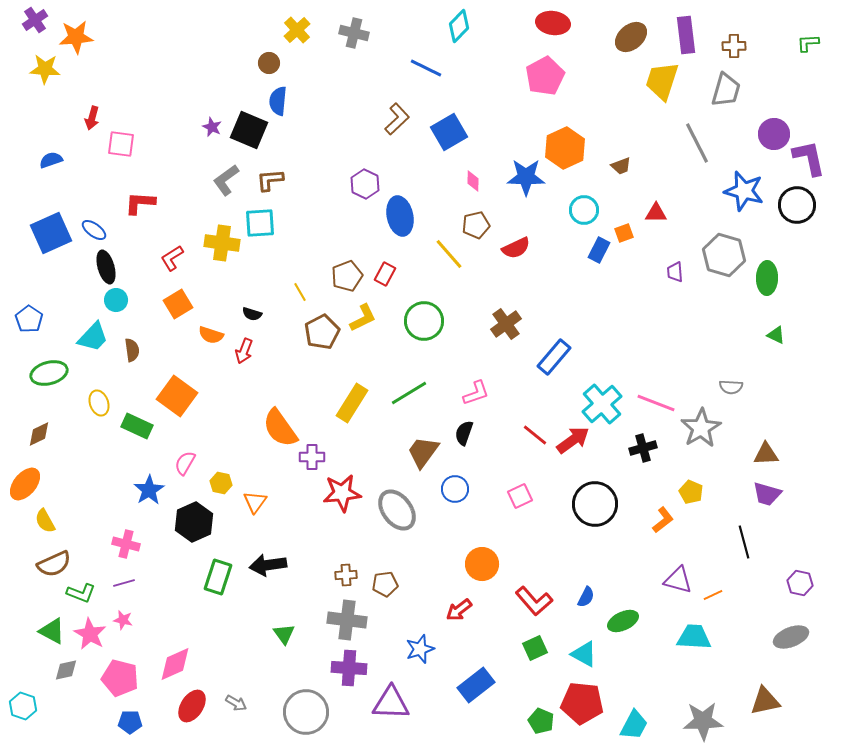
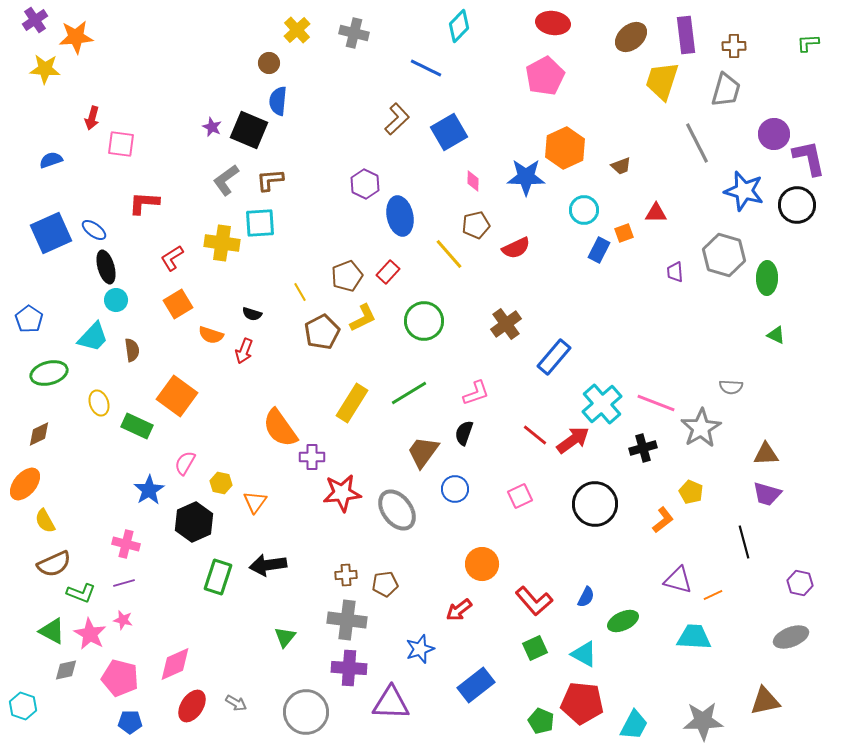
red L-shape at (140, 203): moved 4 px right
red rectangle at (385, 274): moved 3 px right, 2 px up; rotated 15 degrees clockwise
green triangle at (284, 634): moved 1 px right, 3 px down; rotated 15 degrees clockwise
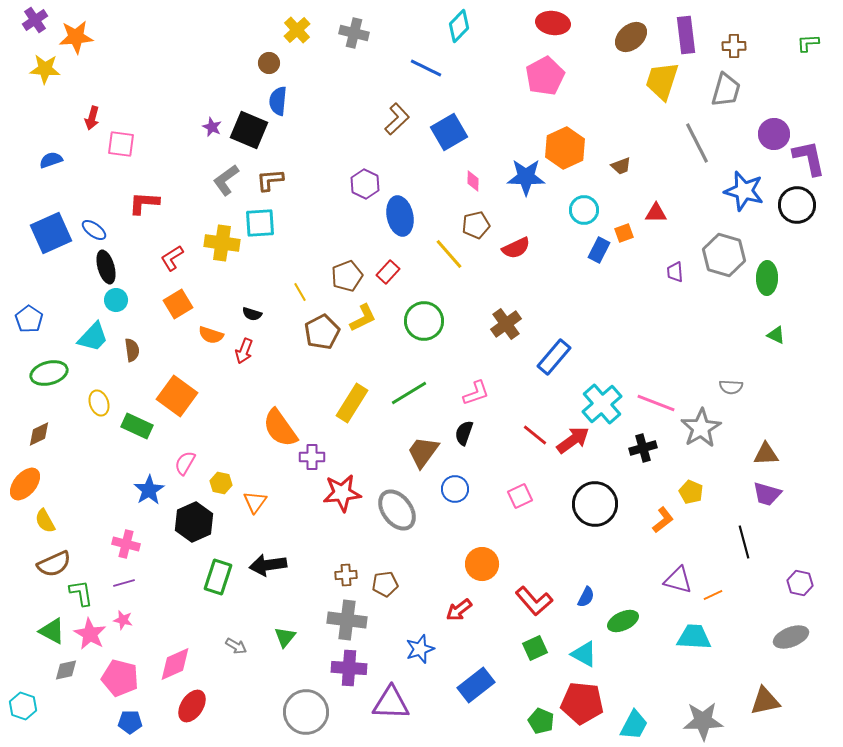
green L-shape at (81, 593): rotated 120 degrees counterclockwise
gray arrow at (236, 703): moved 57 px up
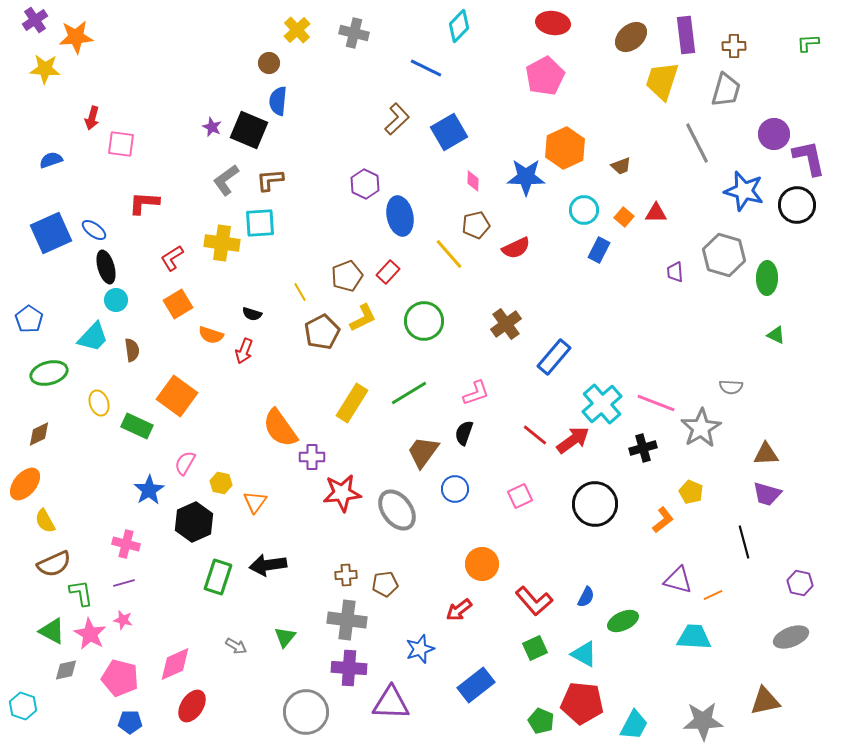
orange square at (624, 233): moved 16 px up; rotated 30 degrees counterclockwise
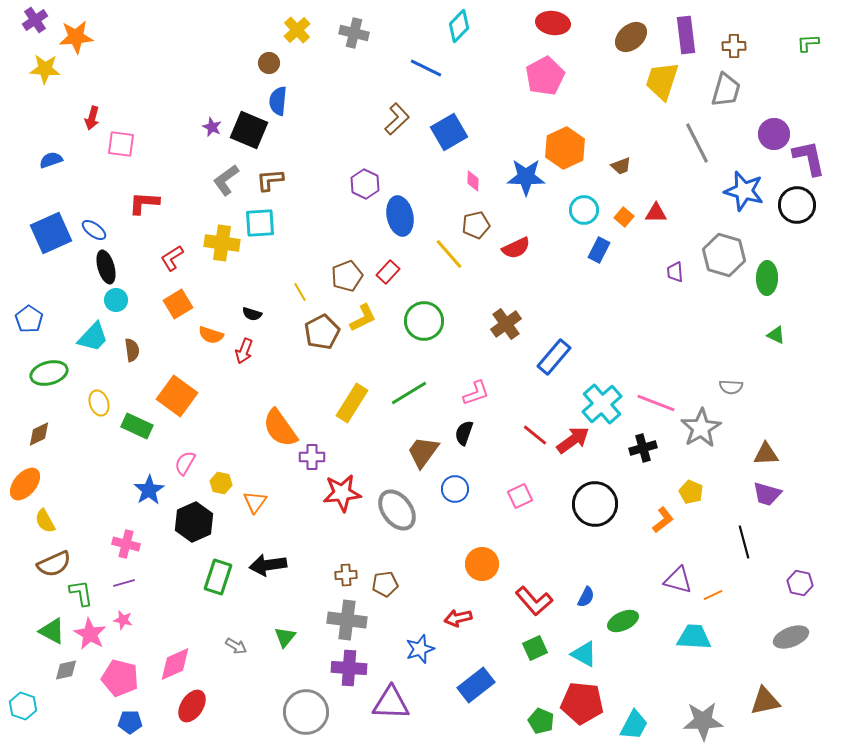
red arrow at (459, 610): moved 1 px left, 8 px down; rotated 24 degrees clockwise
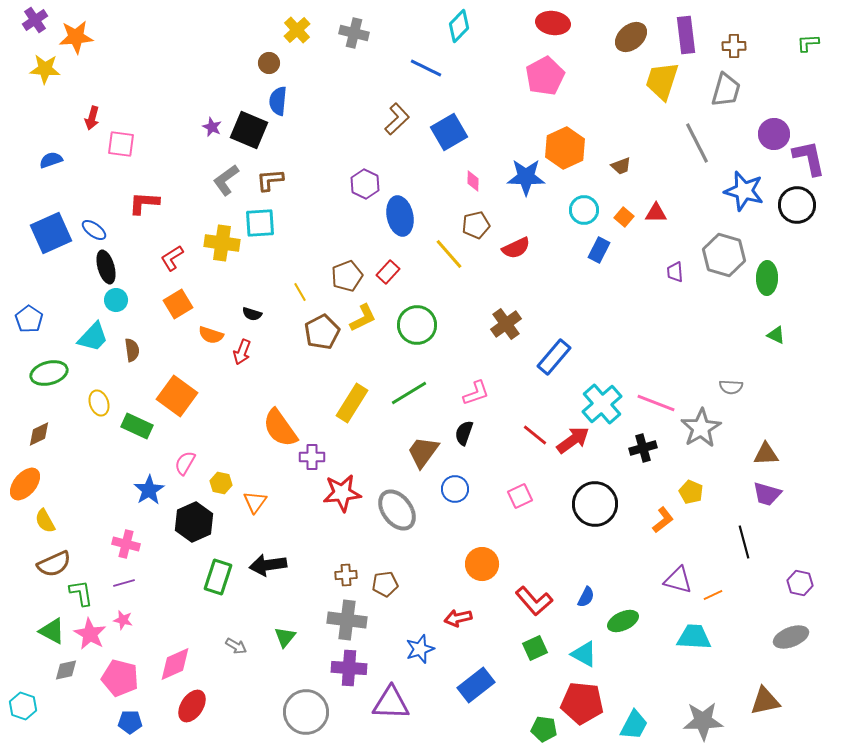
green circle at (424, 321): moved 7 px left, 4 px down
red arrow at (244, 351): moved 2 px left, 1 px down
green pentagon at (541, 721): moved 3 px right, 8 px down; rotated 15 degrees counterclockwise
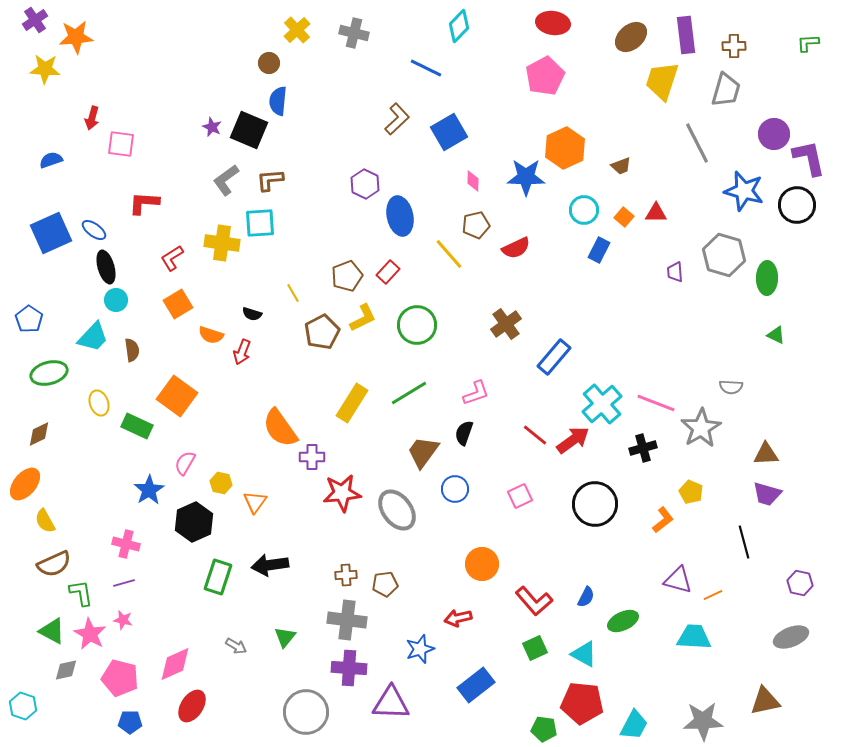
yellow line at (300, 292): moved 7 px left, 1 px down
black arrow at (268, 565): moved 2 px right
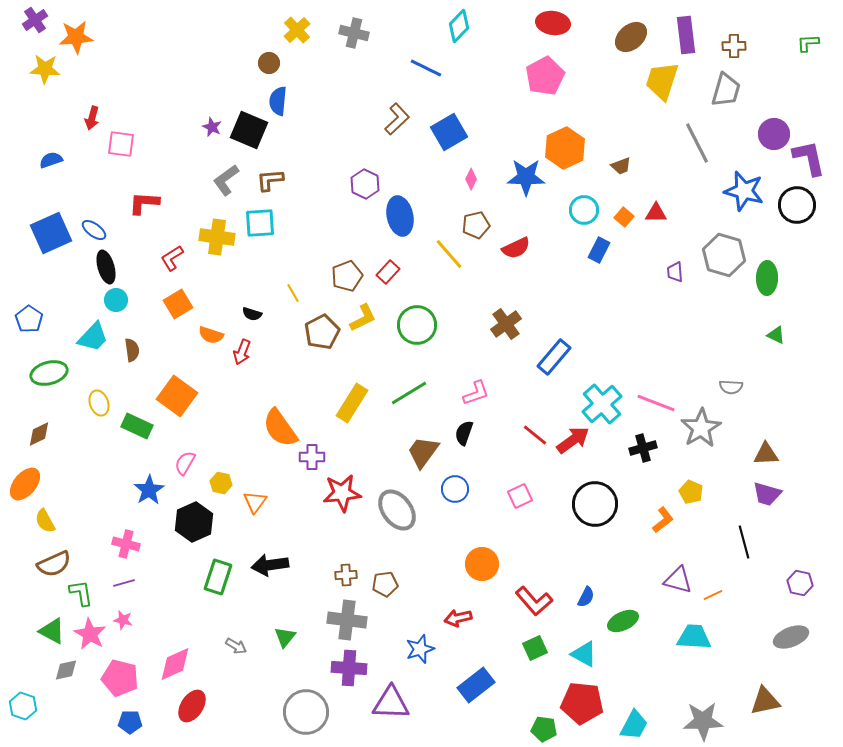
pink diamond at (473, 181): moved 2 px left, 2 px up; rotated 25 degrees clockwise
yellow cross at (222, 243): moved 5 px left, 6 px up
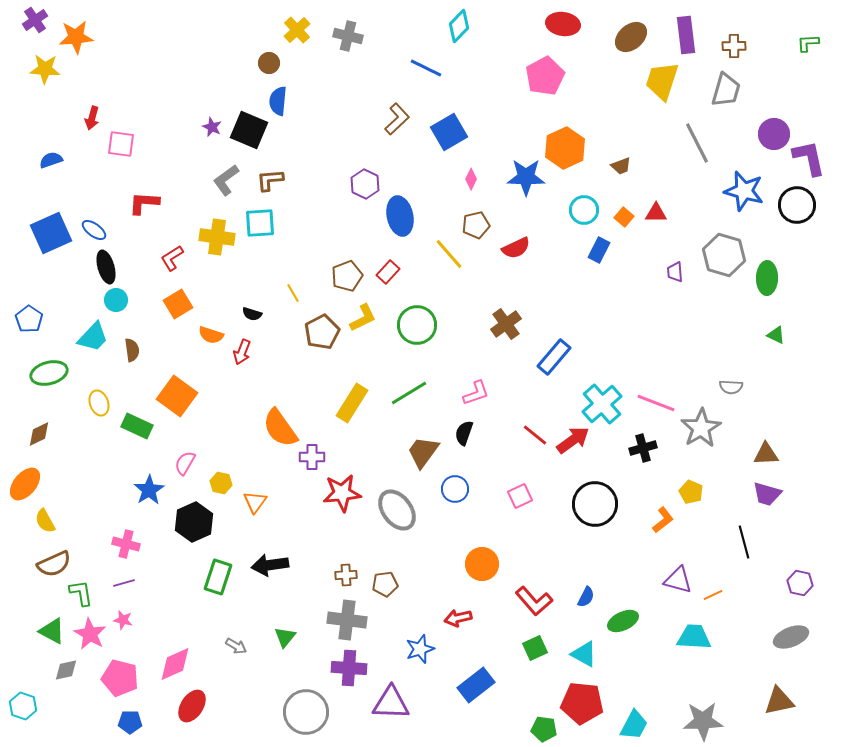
red ellipse at (553, 23): moved 10 px right, 1 px down
gray cross at (354, 33): moved 6 px left, 3 px down
brown triangle at (765, 701): moved 14 px right
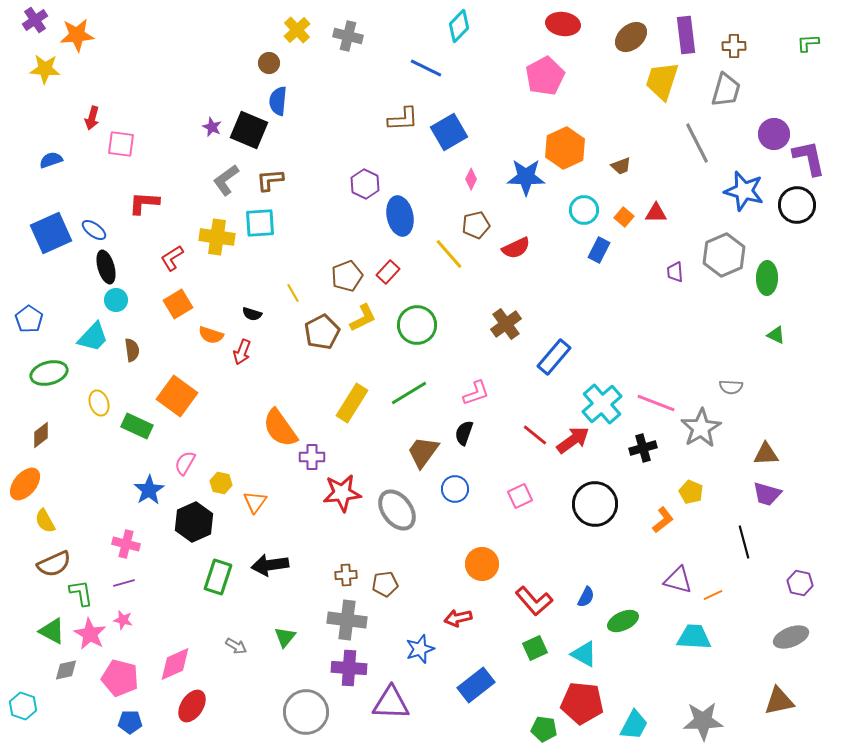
orange star at (76, 37): moved 1 px right, 2 px up
brown L-shape at (397, 119): moved 6 px right; rotated 40 degrees clockwise
gray hexagon at (724, 255): rotated 21 degrees clockwise
brown diamond at (39, 434): moved 2 px right, 1 px down; rotated 12 degrees counterclockwise
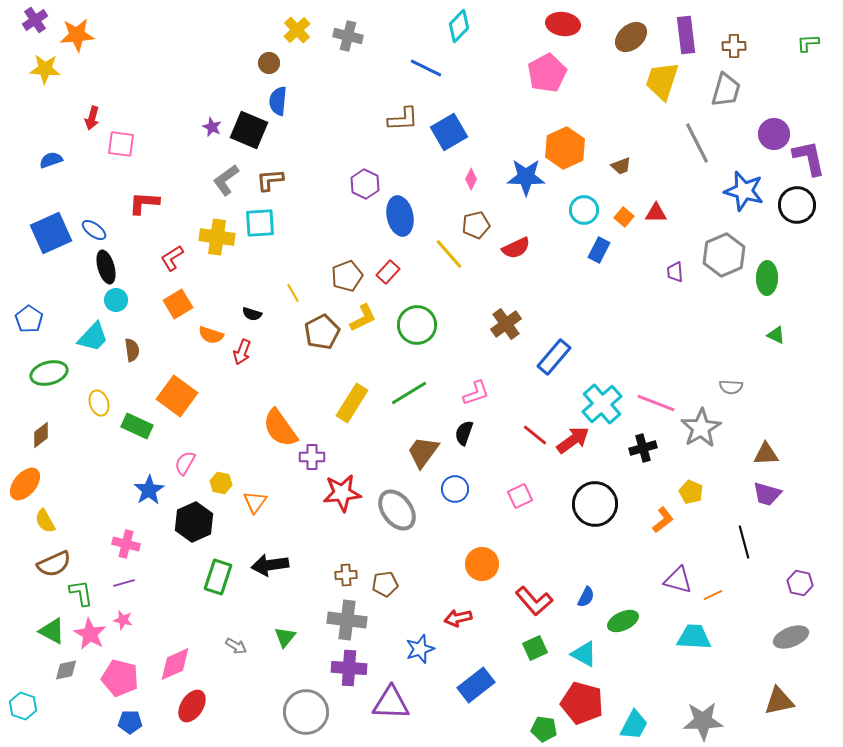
pink pentagon at (545, 76): moved 2 px right, 3 px up
red pentagon at (582, 703): rotated 9 degrees clockwise
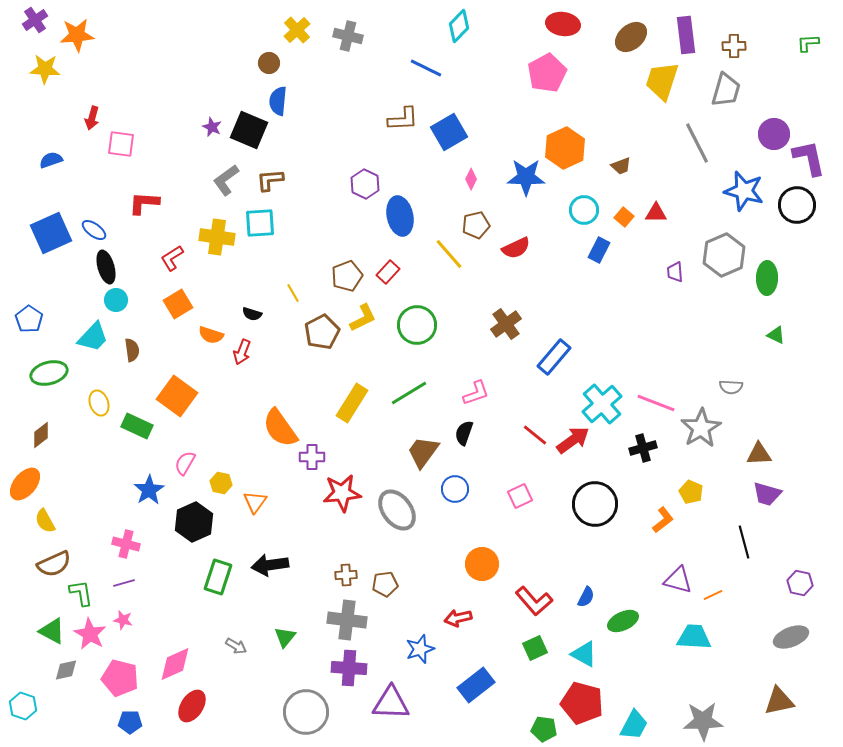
brown triangle at (766, 454): moved 7 px left
